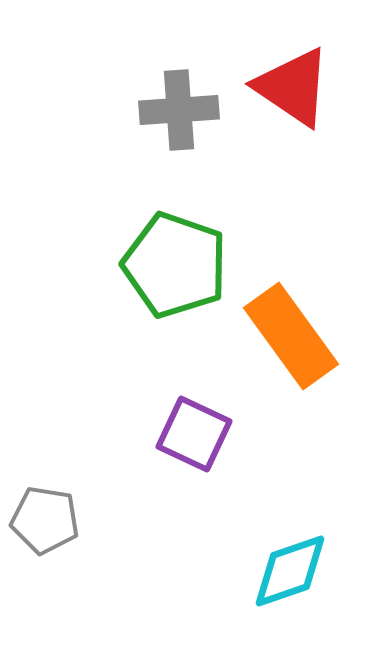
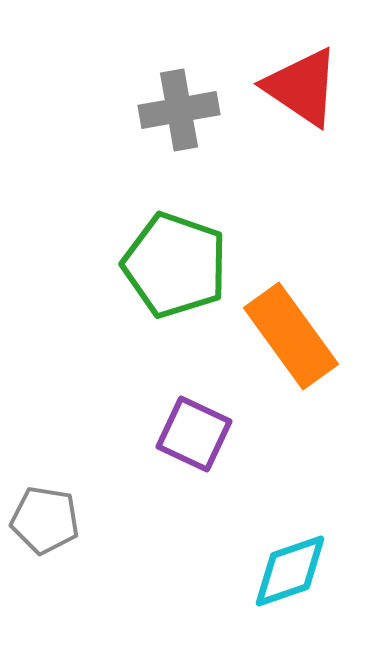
red triangle: moved 9 px right
gray cross: rotated 6 degrees counterclockwise
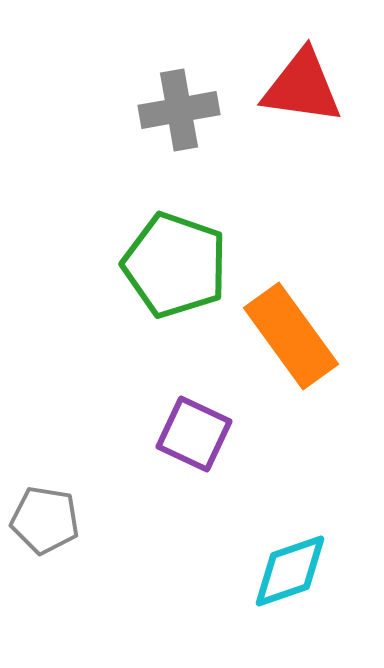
red triangle: rotated 26 degrees counterclockwise
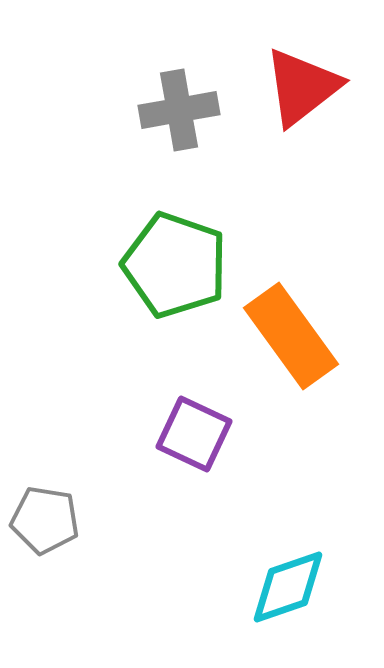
red triangle: rotated 46 degrees counterclockwise
cyan diamond: moved 2 px left, 16 px down
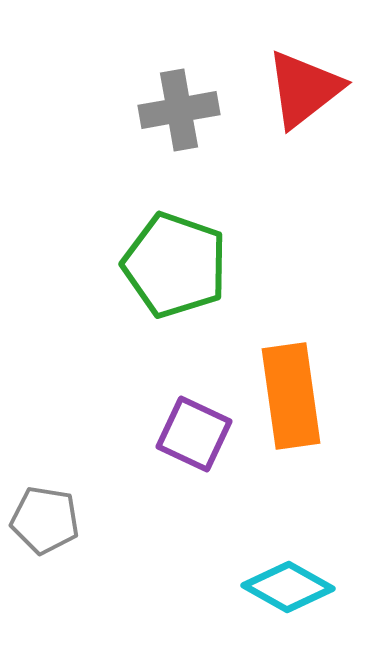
red triangle: moved 2 px right, 2 px down
orange rectangle: moved 60 px down; rotated 28 degrees clockwise
cyan diamond: rotated 48 degrees clockwise
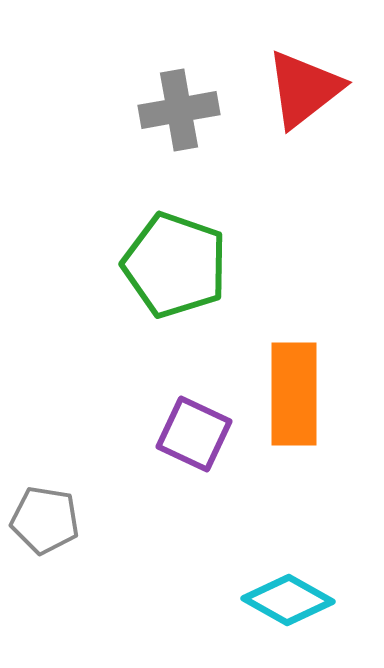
orange rectangle: moved 3 px right, 2 px up; rotated 8 degrees clockwise
cyan diamond: moved 13 px down
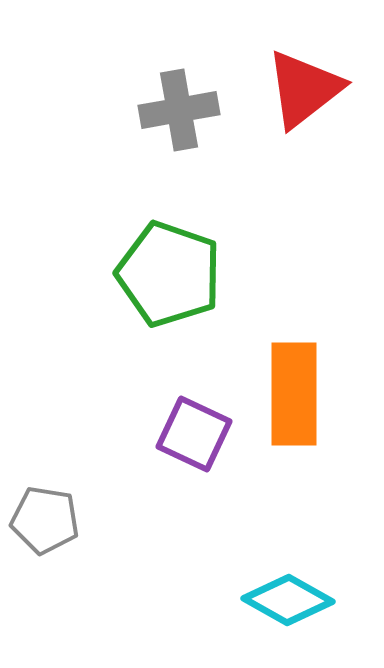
green pentagon: moved 6 px left, 9 px down
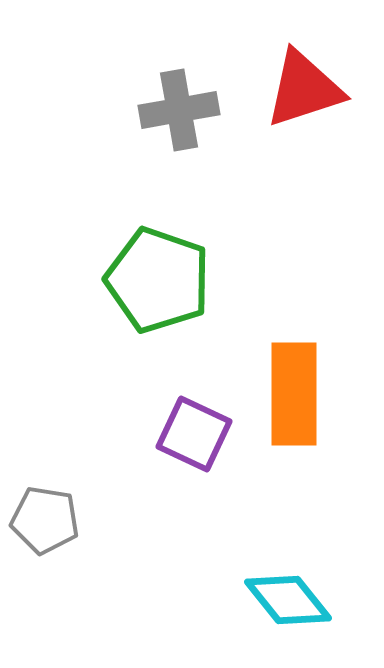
red triangle: rotated 20 degrees clockwise
green pentagon: moved 11 px left, 6 px down
cyan diamond: rotated 22 degrees clockwise
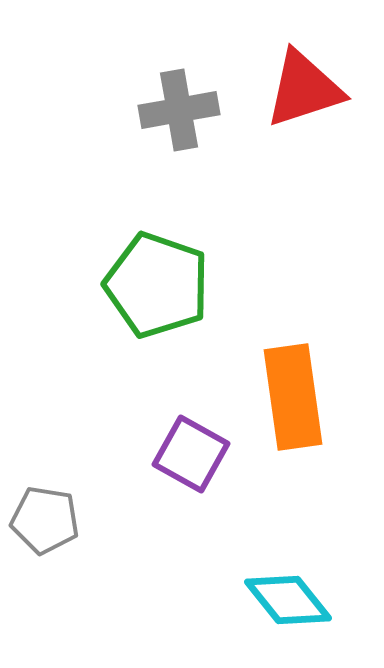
green pentagon: moved 1 px left, 5 px down
orange rectangle: moved 1 px left, 3 px down; rotated 8 degrees counterclockwise
purple square: moved 3 px left, 20 px down; rotated 4 degrees clockwise
